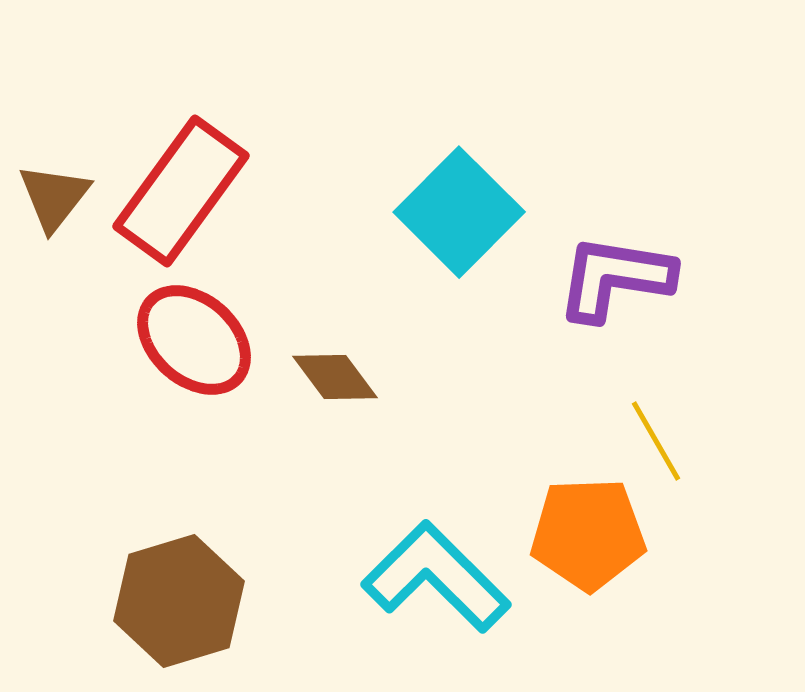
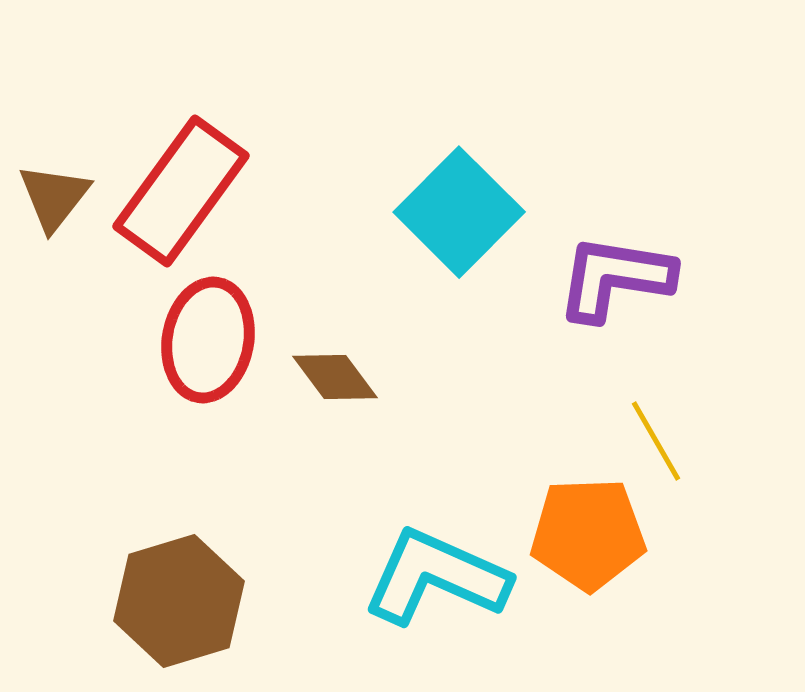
red ellipse: moved 14 px right; rotated 58 degrees clockwise
cyan L-shape: rotated 21 degrees counterclockwise
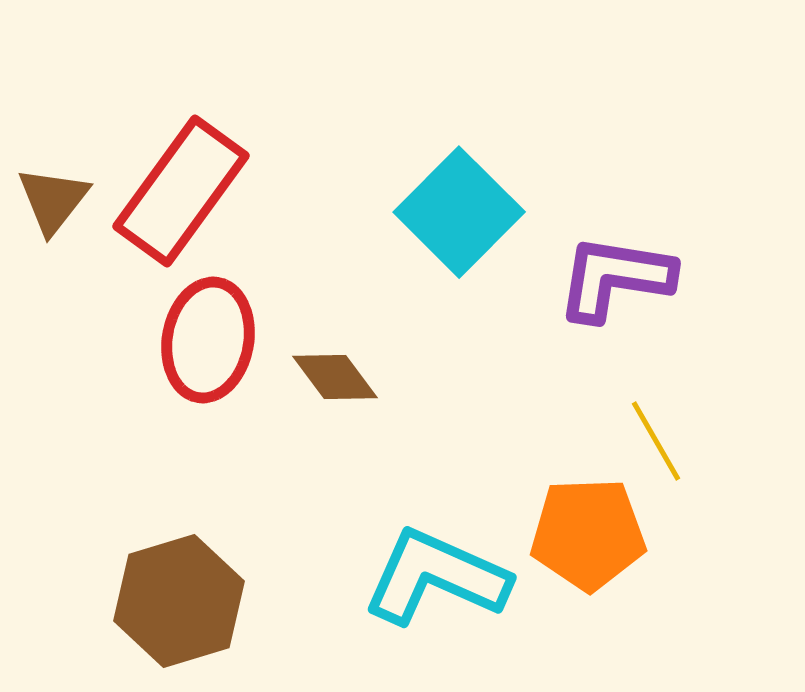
brown triangle: moved 1 px left, 3 px down
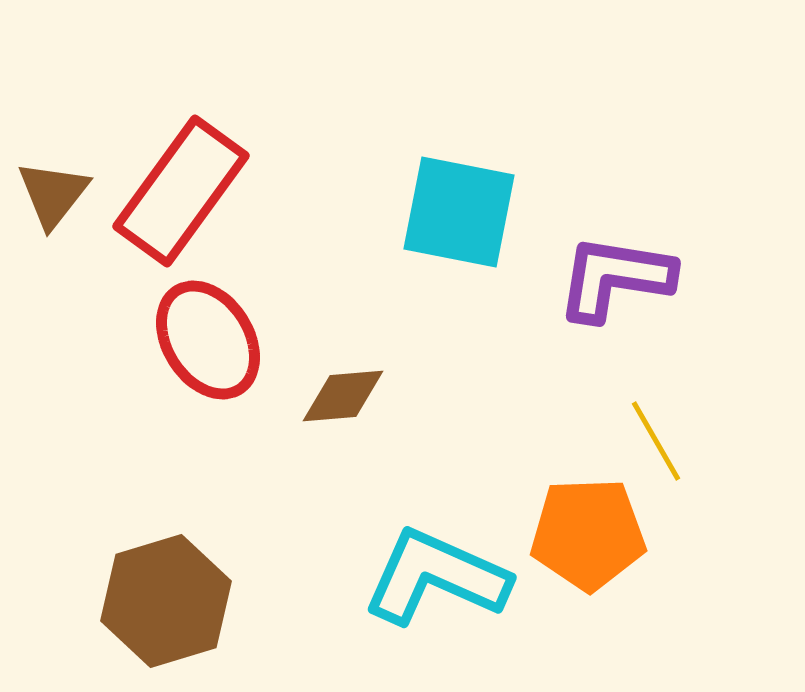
brown triangle: moved 6 px up
cyan square: rotated 34 degrees counterclockwise
red ellipse: rotated 42 degrees counterclockwise
brown diamond: moved 8 px right, 19 px down; rotated 58 degrees counterclockwise
brown hexagon: moved 13 px left
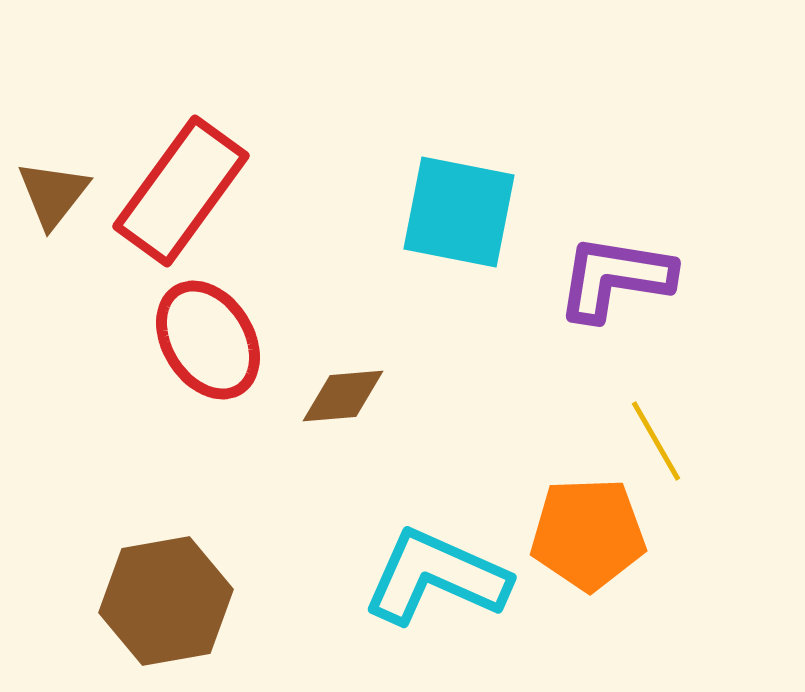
brown hexagon: rotated 7 degrees clockwise
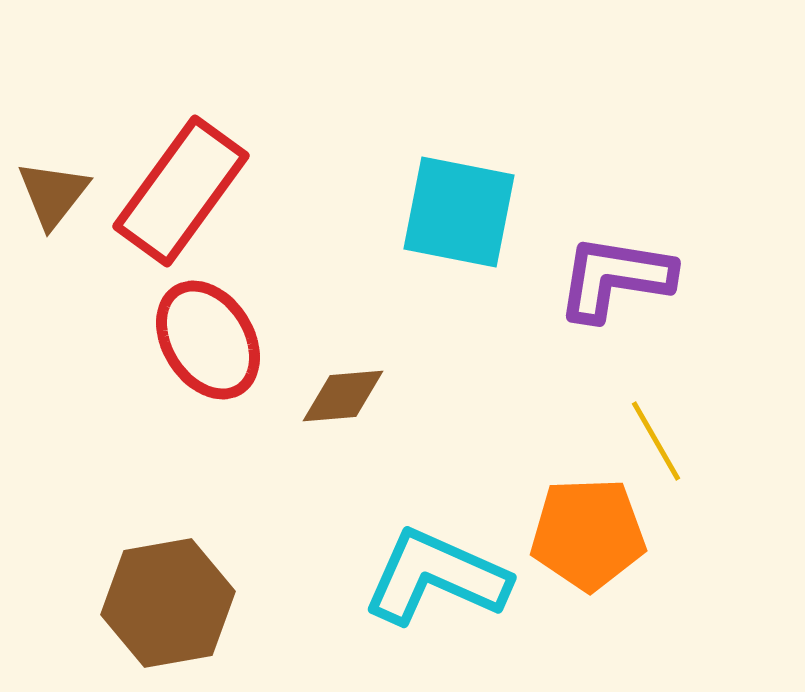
brown hexagon: moved 2 px right, 2 px down
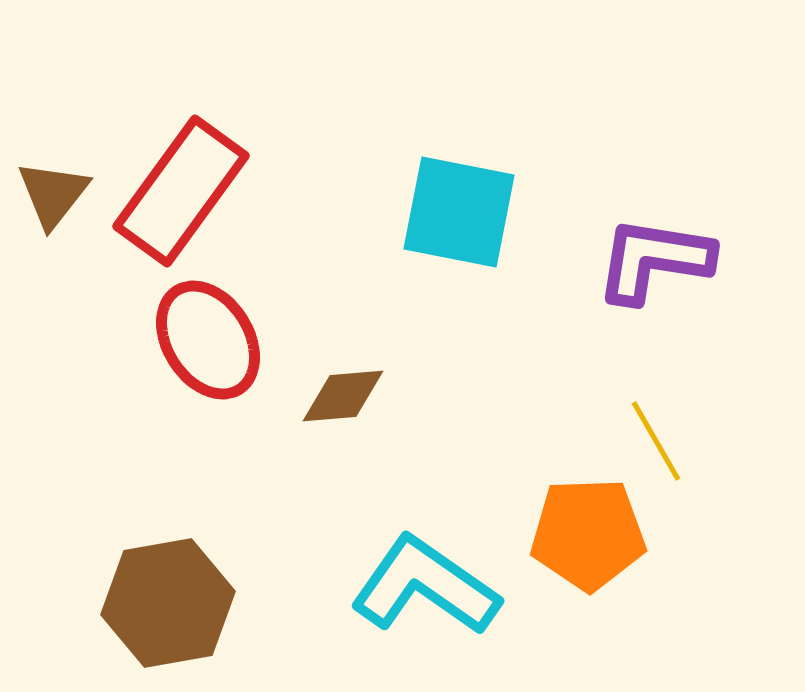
purple L-shape: moved 39 px right, 18 px up
cyan L-shape: moved 11 px left, 9 px down; rotated 11 degrees clockwise
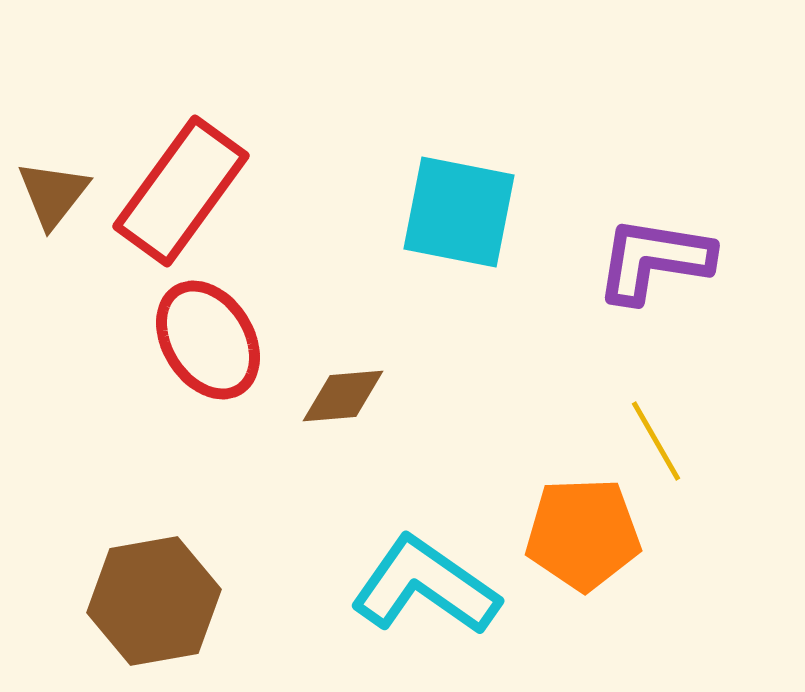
orange pentagon: moved 5 px left
brown hexagon: moved 14 px left, 2 px up
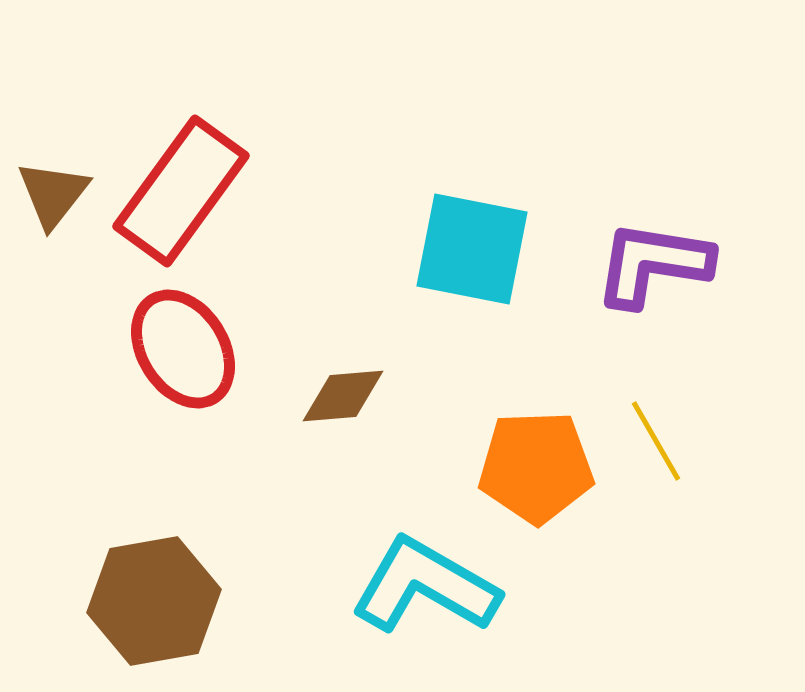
cyan square: moved 13 px right, 37 px down
purple L-shape: moved 1 px left, 4 px down
red ellipse: moved 25 px left, 9 px down
orange pentagon: moved 47 px left, 67 px up
cyan L-shape: rotated 5 degrees counterclockwise
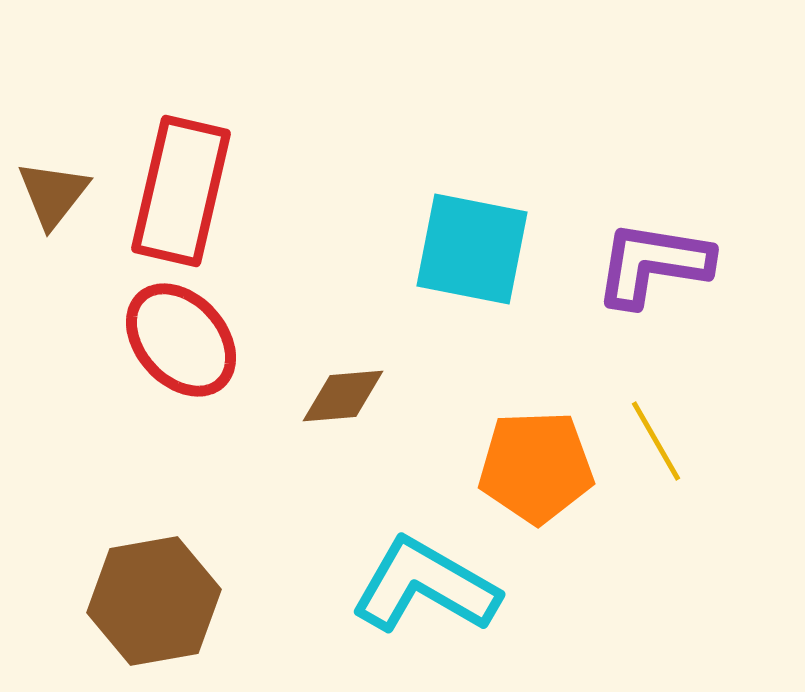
red rectangle: rotated 23 degrees counterclockwise
red ellipse: moved 2 px left, 9 px up; rotated 10 degrees counterclockwise
